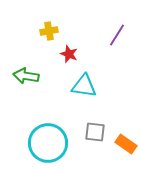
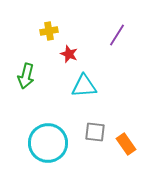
green arrow: rotated 85 degrees counterclockwise
cyan triangle: rotated 12 degrees counterclockwise
orange rectangle: rotated 20 degrees clockwise
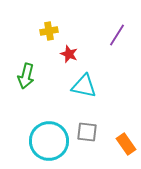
cyan triangle: rotated 16 degrees clockwise
gray square: moved 8 px left
cyan circle: moved 1 px right, 2 px up
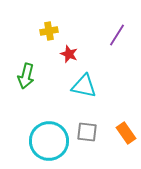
orange rectangle: moved 11 px up
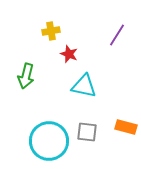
yellow cross: moved 2 px right
orange rectangle: moved 6 px up; rotated 40 degrees counterclockwise
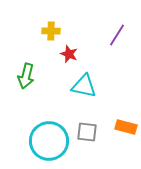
yellow cross: rotated 12 degrees clockwise
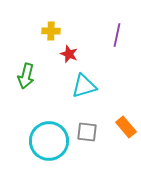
purple line: rotated 20 degrees counterclockwise
cyan triangle: rotated 28 degrees counterclockwise
orange rectangle: rotated 35 degrees clockwise
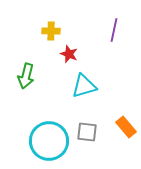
purple line: moved 3 px left, 5 px up
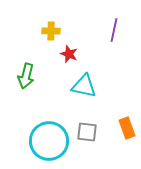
cyan triangle: rotated 28 degrees clockwise
orange rectangle: moved 1 px right, 1 px down; rotated 20 degrees clockwise
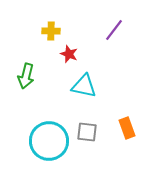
purple line: rotated 25 degrees clockwise
